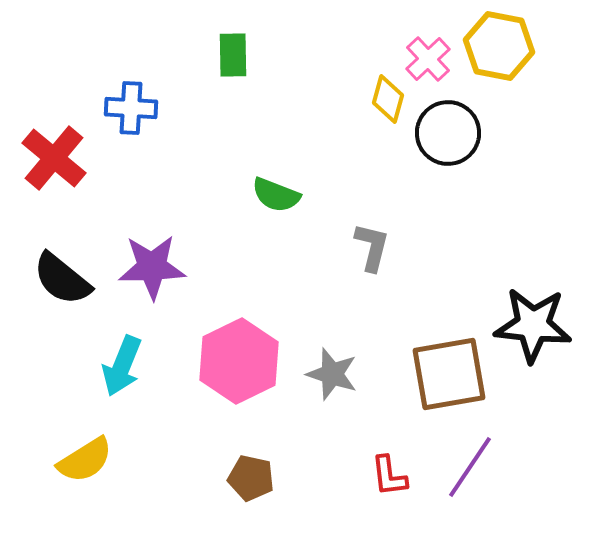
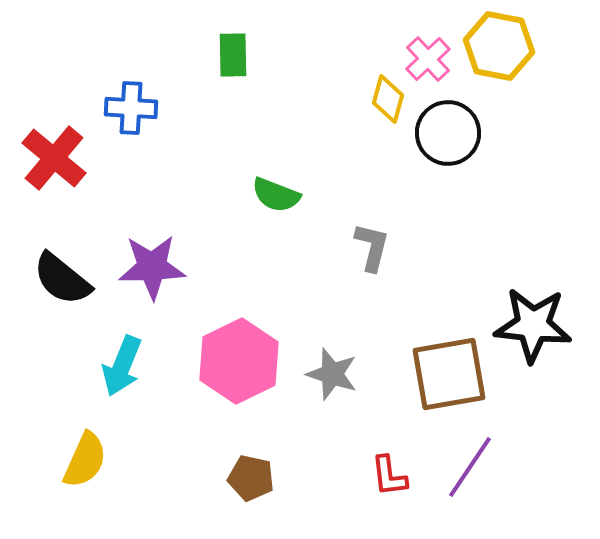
yellow semicircle: rotated 34 degrees counterclockwise
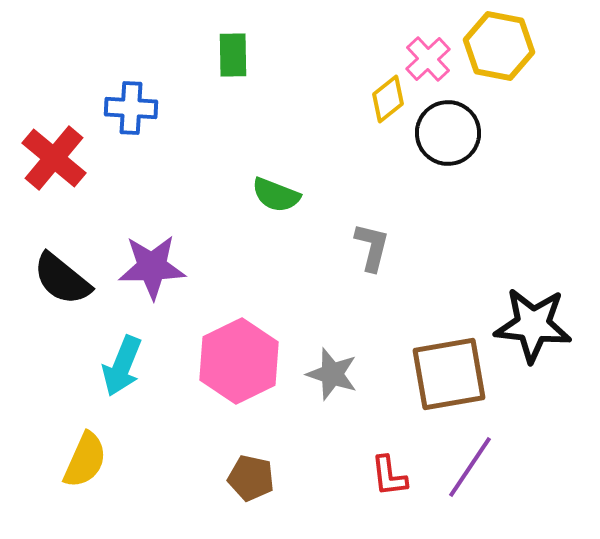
yellow diamond: rotated 36 degrees clockwise
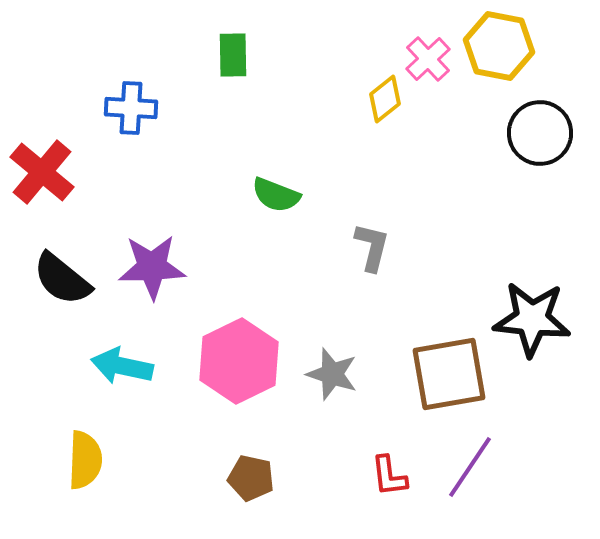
yellow diamond: moved 3 px left
black circle: moved 92 px right
red cross: moved 12 px left, 14 px down
black star: moved 1 px left, 6 px up
cyan arrow: rotated 80 degrees clockwise
yellow semicircle: rotated 22 degrees counterclockwise
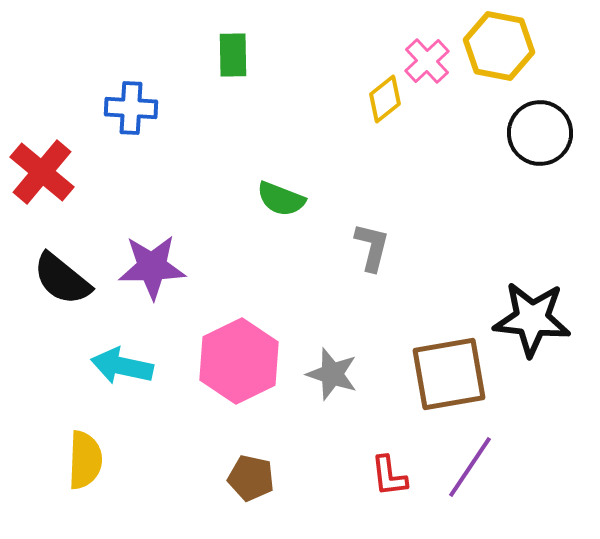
pink cross: moved 1 px left, 2 px down
green semicircle: moved 5 px right, 4 px down
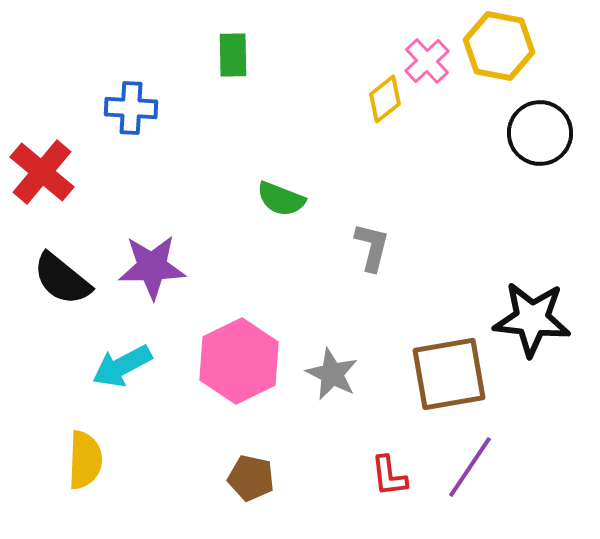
cyan arrow: rotated 40 degrees counterclockwise
gray star: rotated 8 degrees clockwise
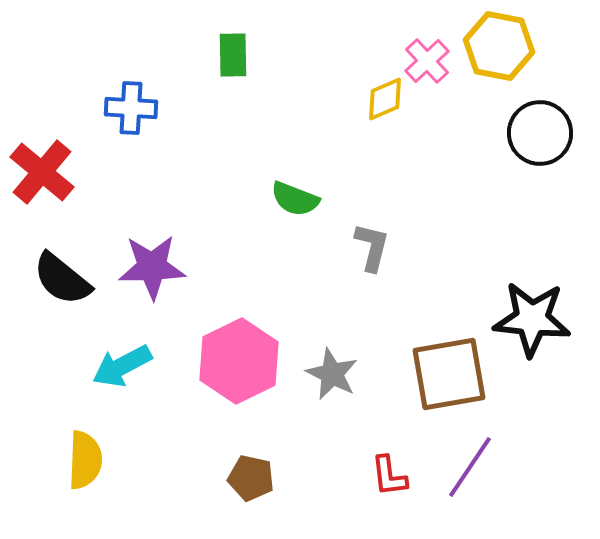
yellow diamond: rotated 15 degrees clockwise
green semicircle: moved 14 px right
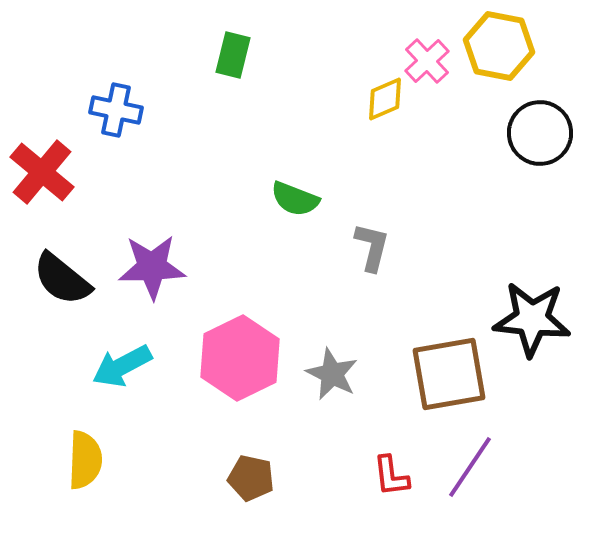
green rectangle: rotated 15 degrees clockwise
blue cross: moved 15 px left, 2 px down; rotated 9 degrees clockwise
pink hexagon: moved 1 px right, 3 px up
red L-shape: moved 2 px right
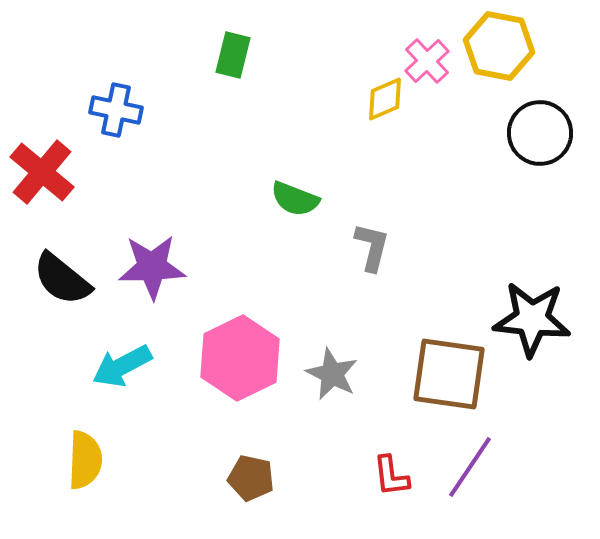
brown square: rotated 18 degrees clockwise
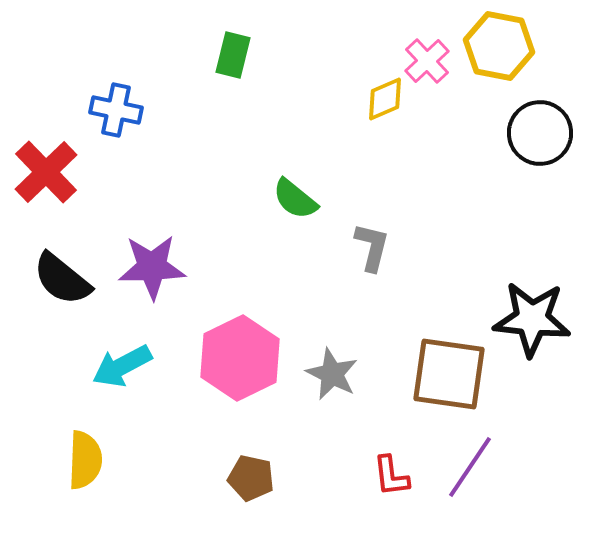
red cross: moved 4 px right; rotated 6 degrees clockwise
green semicircle: rotated 18 degrees clockwise
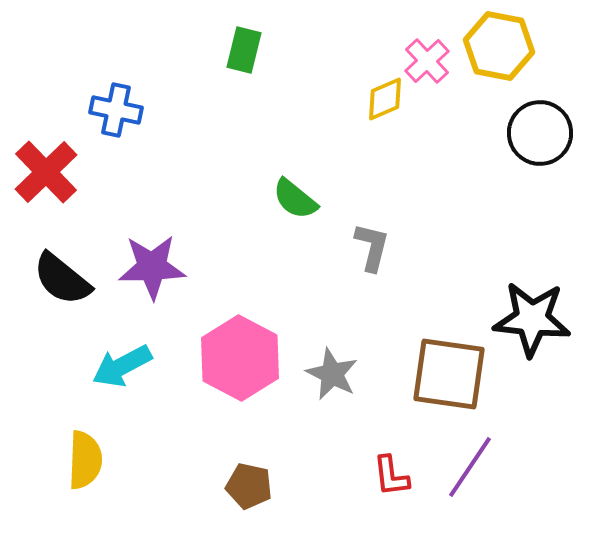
green rectangle: moved 11 px right, 5 px up
pink hexagon: rotated 6 degrees counterclockwise
brown pentagon: moved 2 px left, 8 px down
